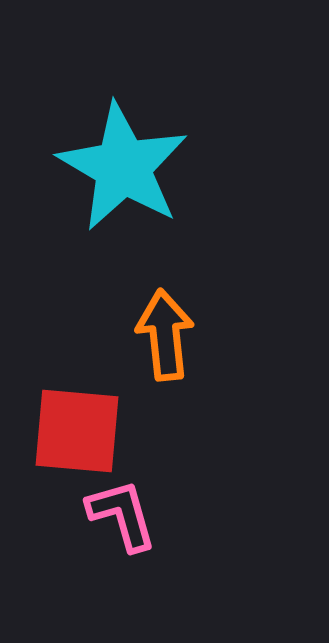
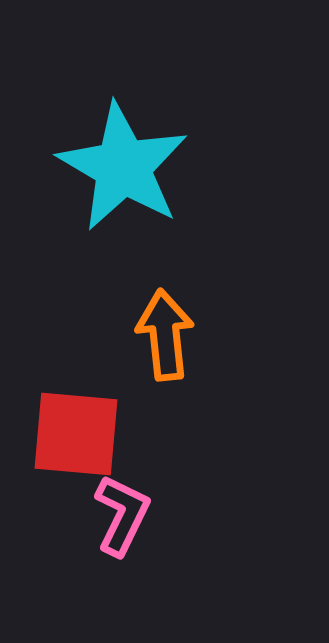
red square: moved 1 px left, 3 px down
pink L-shape: rotated 42 degrees clockwise
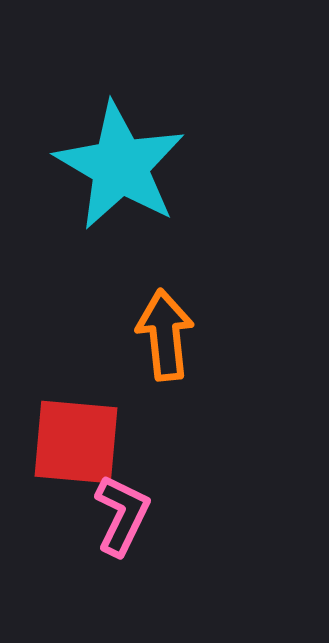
cyan star: moved 3 px left, 1 px up
red square: moved 8 px down
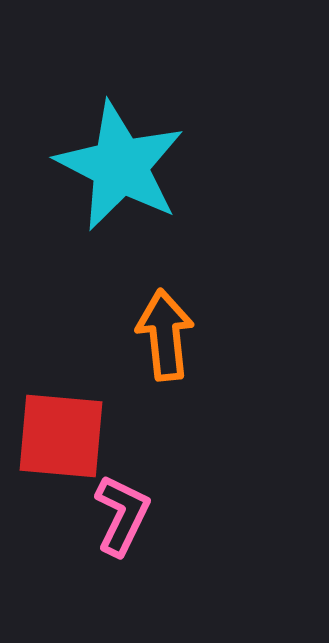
cyan star: rotated 3 degrees counterclockwise
red square: moved 15 px left, 6 px up
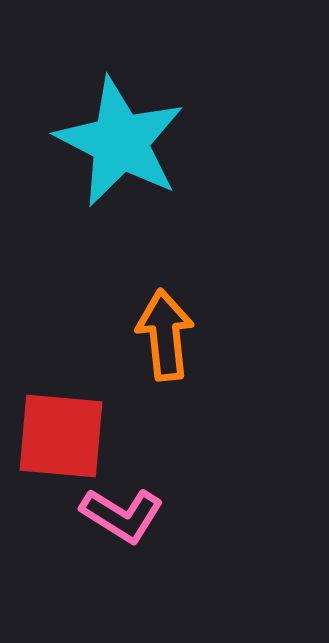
cyan star: moved 24 px up
pink L-shape: rotated 96 degrees clockwise
